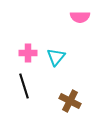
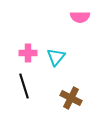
brown cross: moved 1 px right, 3 px up
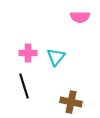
brown cross: moved 4 px down; rotated 15 degrees counterclockwise
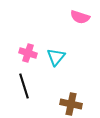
pink semicircle: rotated 18 degrees clockwise
pink cross: rotated 18 degrees clockwise
brown cross: moved 2 px down
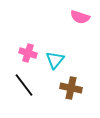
cyan triangle: moved 1 px left, 3 px down
black line: moved 1 px up; rotated 20 degrees counterclockwise
brown cross: moved 16 px up
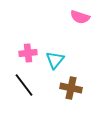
pink cross: rotated 24 degrees counterclockwise
